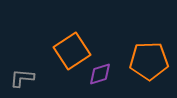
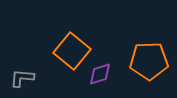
orange square: rotated 18 degrees counterclockwise
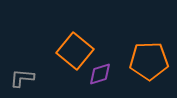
orange square: moved 3 px right
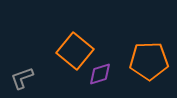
gray L-shape: rotated 25 degrees counterclockwise
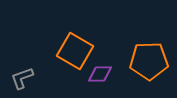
orange square: rotated 9 degrees counterclockwise
purple diamond: rotated 15 degrees clockwise
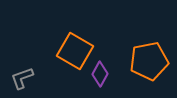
orange pentagon: rotated 9 degrees counterclockwise
purple diamond: rotated 60 degrees counterclockwise
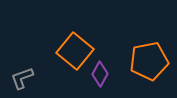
orange square: rotated 9 degrees clockwise
